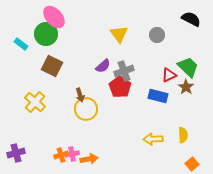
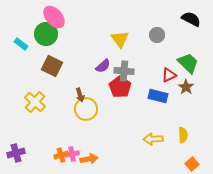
yellow triangle: moved 1 px right, 5 px down
green trapezoid: moved 4 px up
gray cross: rotated 24 degrees clockwise
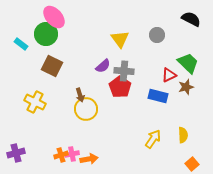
brown star: rotated 21 degrees clockwise
yellow cross: rotated 15 degrees counterclockwise
yellow arrow: rotated 126 degrees clockwise
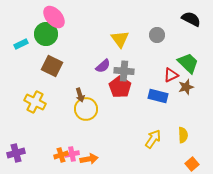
cyan rectangle: rotated 64 degrees counterclockwise
red triangle: moved 2 px right
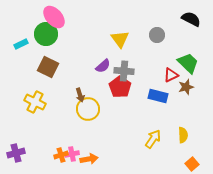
brown square: moved 4 px left, 1 px down
yellow circle: moved 2 px right
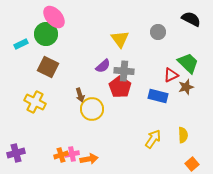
gray circle: moved 1 px right, 3 px up
yellow circle: moved 4 px right
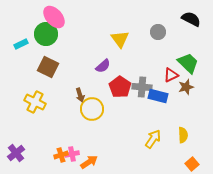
gray cross: moved 18 px right, 16 px down
purple cross: rotated 24 degrees counterclockwise
orange arrow: moved 3 px down; rotated 24 degrees counterclockwise
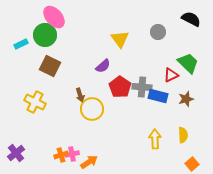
green circle: moved 1 px left, 1 px down
brown square: moved 2 px right, 1 px up
brown star: moved 12 px down
yellow arrow: moved 2 px right; rotated 36 degrees counterclockwise
